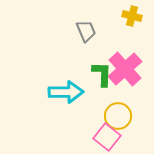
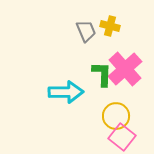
yellow cross: moved 22 px left, 10 px down
yellow circle: moved 2 px left
pink square: moved 15 px right
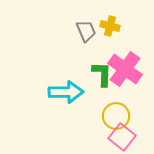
pink cross: rotated 12 degrees counterclockwise
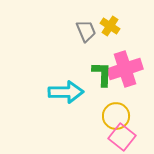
yellow cross: rotated 18 degrees clockwise
pink cross: rotated 36 degrees clockwise
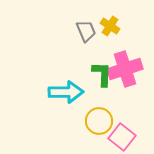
yellow circle: moved 17 px left, 5 px down
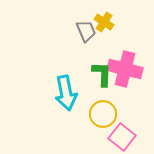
yellow cross: moved 6 px left, 4 px up
pink cross: rotated 32 degrees clockwise
cyan arrow: moved 1 px down; rotated 80 degrees clockwise
yellow circle: moved 4 px right, 7 px up
